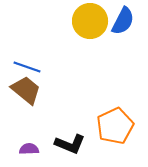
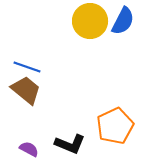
purple semicircle: rotated 30 degrees clockwise
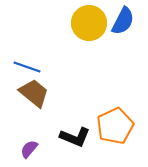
yellow circle: moved 1 px left, 2 px down
brown trapezoid: moved 8 px right, 3 px down
black L-shape: moved 5 px right, 7 px up
purple semicircle: rotated 78 degrees counterclockwise
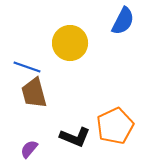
yellow circle: moved 19 px left, 20 px down
brown trapezoid: rotated 144 degrees counterclockwise
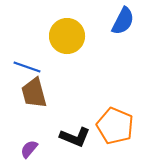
yellow circle: moved 3 px left, 7 px up
orange pentagon: rotated 24 degrees counterclockwise
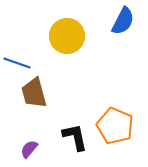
blue line: moved 10 px left, 4 px up
black L-shape: rotated 124 degrees counterclockwise
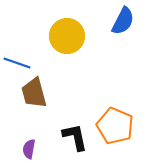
purple semicircle: rotated 30 degrees counterclockwise
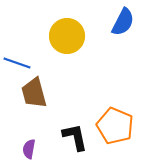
blue semicircle: moved 1 px down
